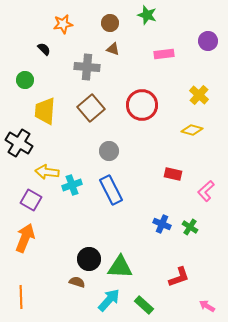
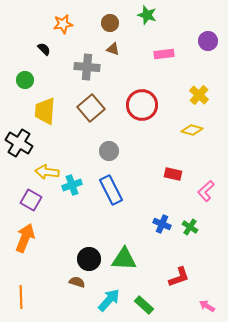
green triangle: moved 4 px right, 8 px up
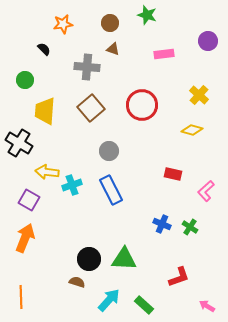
purple square: moved 2 px left
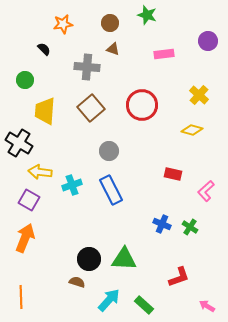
yellow arrow: moved 7 px left
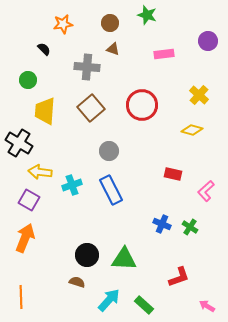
green circle: moved 3 px right
black circle: moved 2 px left, 4 px up
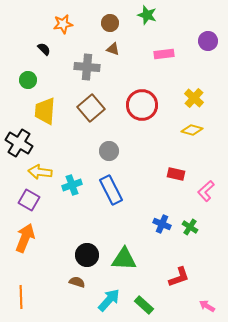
yellow cross: moved 5 px left, 3 px down
red rectangle: moved 3 px right
